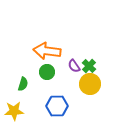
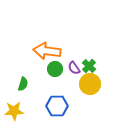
purple semicircle: moved 2 px down
green circle: moved 8 px right, 3 px up
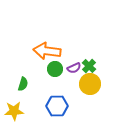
purple semicircle: rotated 80 degrees counterclockwise
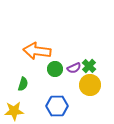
orange arrow: moved 10 px left
yellow circle: moved 1 px down
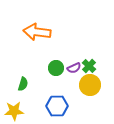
orange arrow: moved 19 px up
green circle: moved 1 px right, 1 px up
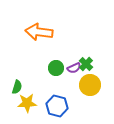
orange arrow: moved 2 px right
green cross: moved 3 px left, 2 px up
green semicircle: moved 6 px left, 3 px down
blue hexagon: rotated 15 degrees clockwise
yellow star: moved 13 px right, 8 px up
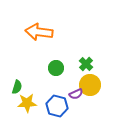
purple semicircle: moved 2 px right, 26 px down
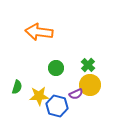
green cross: moved 2 px right, 1 px down
yellow star: moved 12 px right, 7 px up
